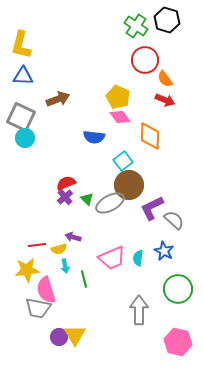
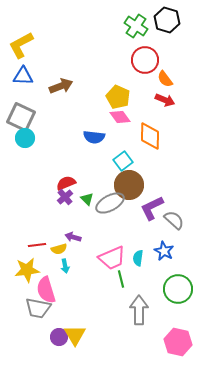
yellow L-shape: rotated 48 degrees clockwise
brown arrow: moved 3 px right, 13 px up
green line: moved 37 px right
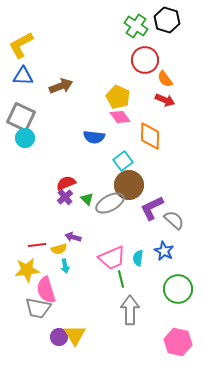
gray arrow: moved 9 px left
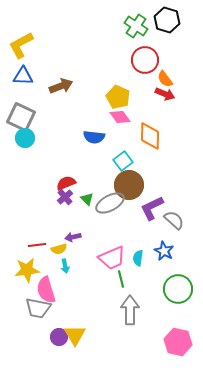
red arrow: moved 6 px up
purple arrow: rotated 28 degrees counterclockwise
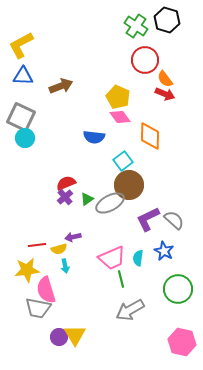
green triangle: rotated 40 degrees clockwise
purple L-shape: moved 4 px left, 11 px down
gray arrow: rotated 120 degrees counterclockwise
pink hexagon: moved 4 px right
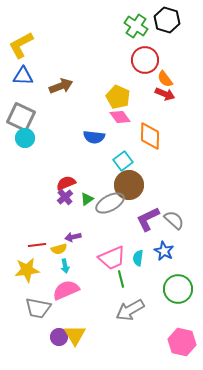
pink semicircle: moved 20 px right; rotated 84 degrees clockwise
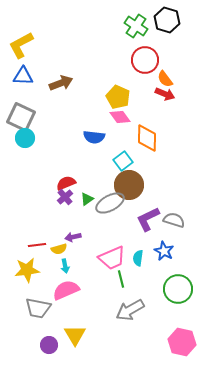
brown arrow: moved 3 px up
orange diamond: moved 3 px left, 2 px down
gray semicircle: rotated 25 degrees counterclockwise
purple circle: moved 10 px left, 8 px down
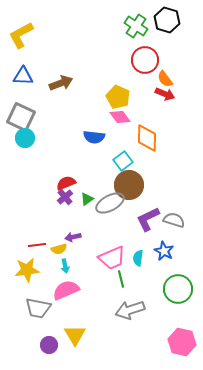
yellow L-shape: moved 10 px up
gray arrow: rotated 12 degrees clockwise
